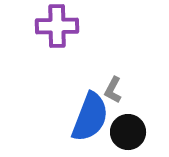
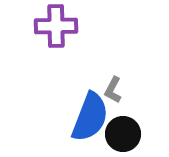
purple cross: moved 1 px left
black circle: moved 5 px left, 2 px down
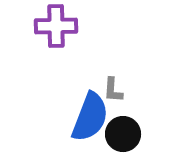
gray L-shape: rotated 24 degrees counterclockwise
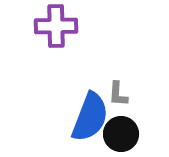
gray L-shape: moved 5 px right, 4 px down
black circle: moved 2 px left
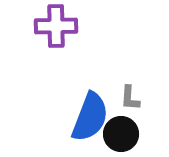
gray L-shape: moved 12 px right, 4 px down
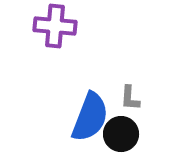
purple cross: moved 1 px left; rotated 6 degrees clockwise
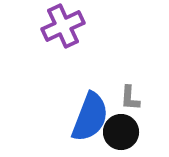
purple cross: moved 8 px right; rotated 30 degrees counterclockwise
black circle: moved 2 px up
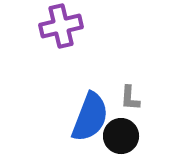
purple cross: moved 2 px left; rotated 12 degrees clockwise
black circle: moved 4 px down
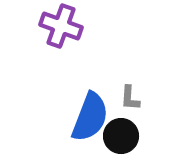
purple cross: rotated 33 degrees clockwise
